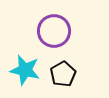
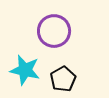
black pentagon: moved 5 px down
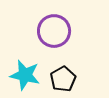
cyan star: moved 5 px down
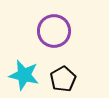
cyan star: moved 1 px left
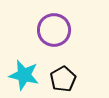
purple circle: moved 1 px up
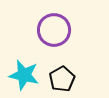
black pentagon: moved 1 px left
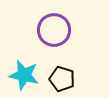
black pentagon: rotated 25 degrees counterclockwise
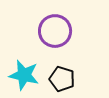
purple circle: moved 1 px right, 1 px down
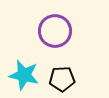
black pentagon: rotated 20 degrees counterclockwise
